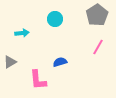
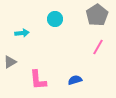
blue semicircle: moved 15 px right, 18 px down
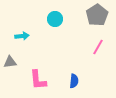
cyan arrow: moved 3 px down
gray triangle: rotated 24 degrees clockwise
blue semicircle: moved 1 px left, 1 px down; rotated 112 degrees clockwise
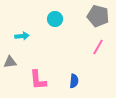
gray pentagon: moved 1 px right, 1 px down; rotated 25 degrees counterclockwise
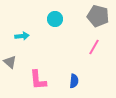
pink line: moved 4 px left
gray triangle: rotated 48 degrees clockwise
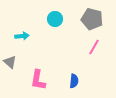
gray pentagon: moved 6 px left, 3 px down
pink L-shape: rotated 15 degrees clockwise
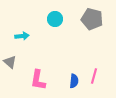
pink line: moved 29 px down; rotated 14 degrees counterclockwise
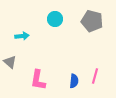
gray pentagon: moved 2 px down
pink line: moved 1 px right
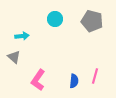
gray triangle: moved 4 px right, 5 px up
pink L-shape: rotated 25 degrees clockwise
